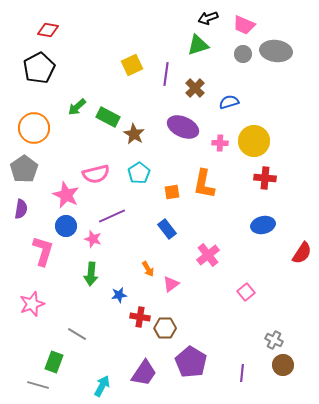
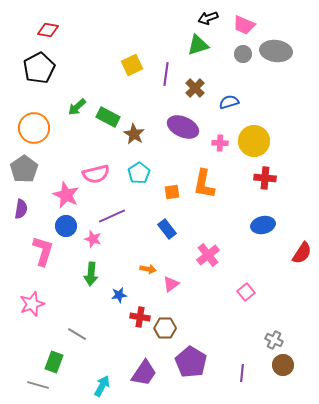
orange arrow at (148, 269): rotated 49 degrees counterclockwise
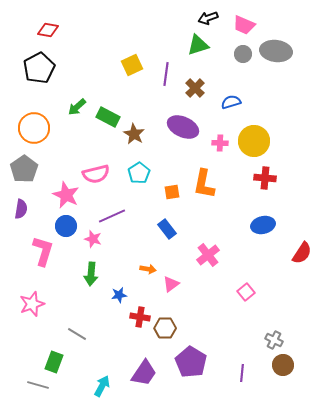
blue semicircle at (229, 102): moved 2 px right
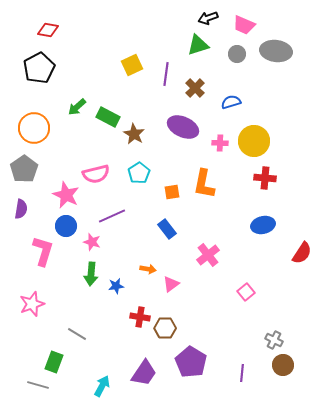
gray circle at (243, 54): moved 6 px left
pink star at (93, 239): moved 1 px left, 3 px down
blue star at (119, 295): moved 3 px left, 9 px up
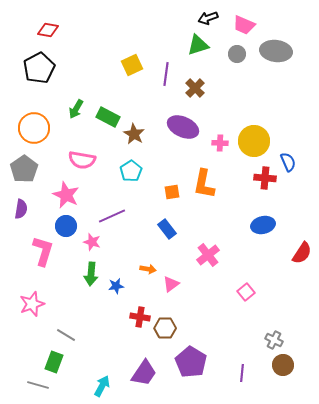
blue semicircle at (231, 102): moved 57 px right, 60 px down; rotated 84 degrees clockwise
green arrow at (77, 107): moved 1 px left, 2 px down; rotated 18 degrees counterclockwise
cyan pentagon at (139, 173): moved 8 px left, 2 px up
pink semicircle at (96, 174): moved 14 px left, 14 px up; rotated 24 degrees clockwise
gray line at (77, 334): moved 11 px left, 1 px down
